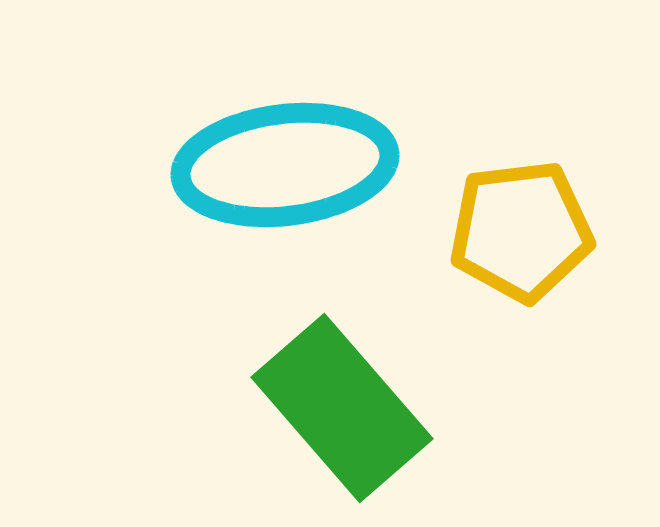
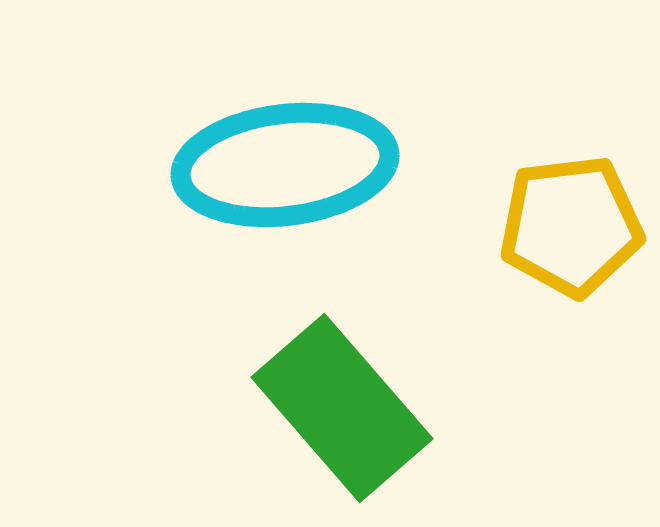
yellow pentagon: moved 50 px right, 5 px up
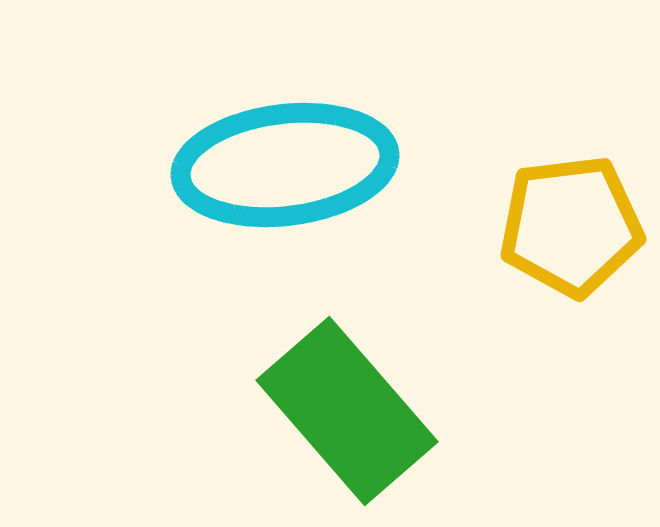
green rectangle: moved 5 px right, 3 px down
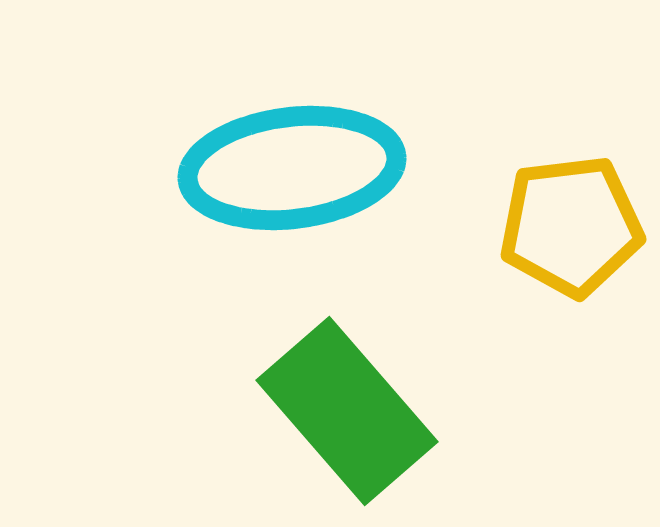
cyan ellipse: moved 7 px right, 3 px down
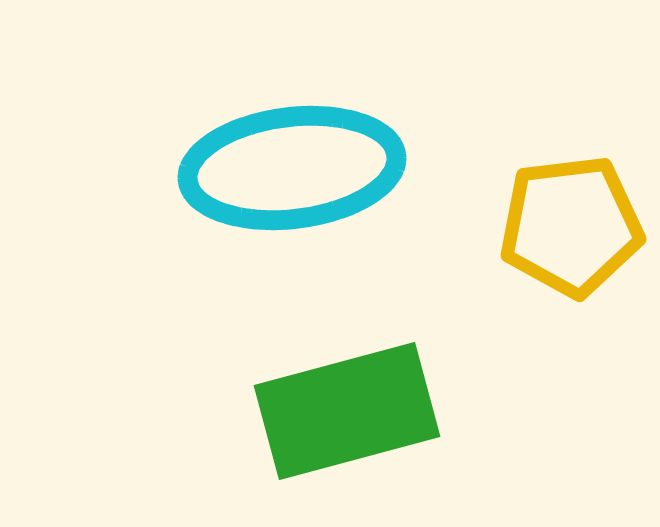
green rectangle: rotated 64 degrees counterclockwise
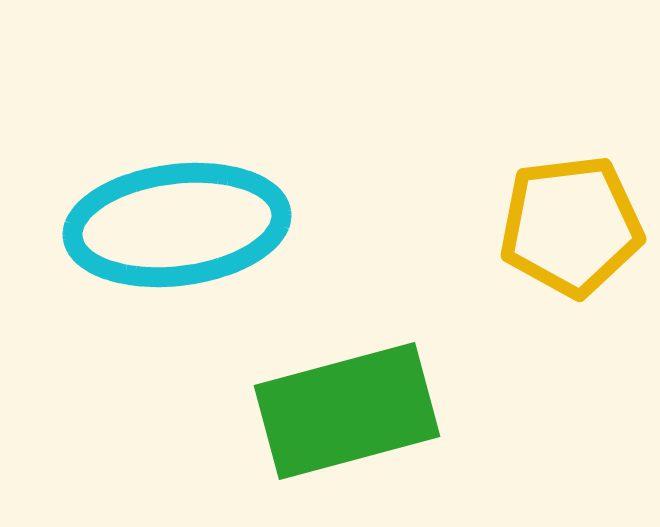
cyan ellipse: moved 115 px left, 57 px down
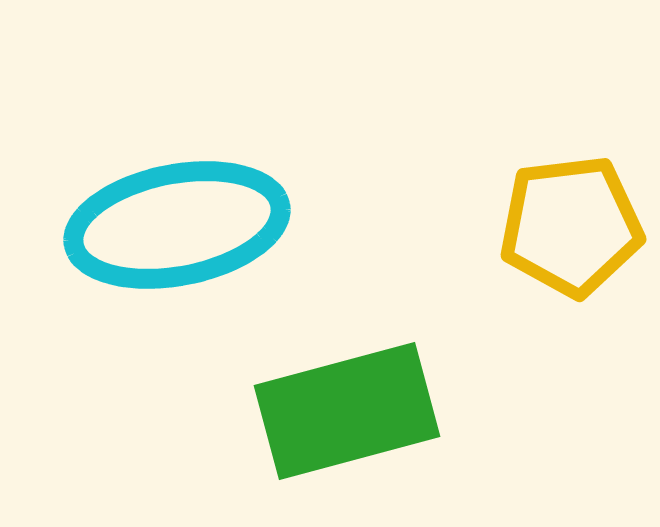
cyan ellipse: rotated 4 degrees counterclockwise
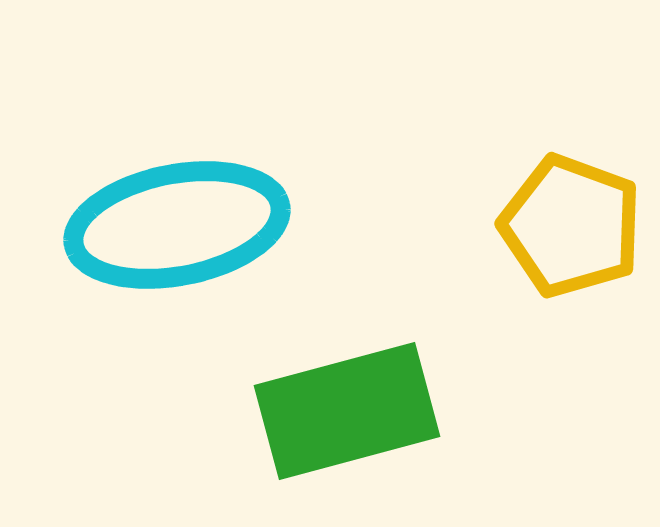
yellow pentagon: rotated 27 degrees clockwise
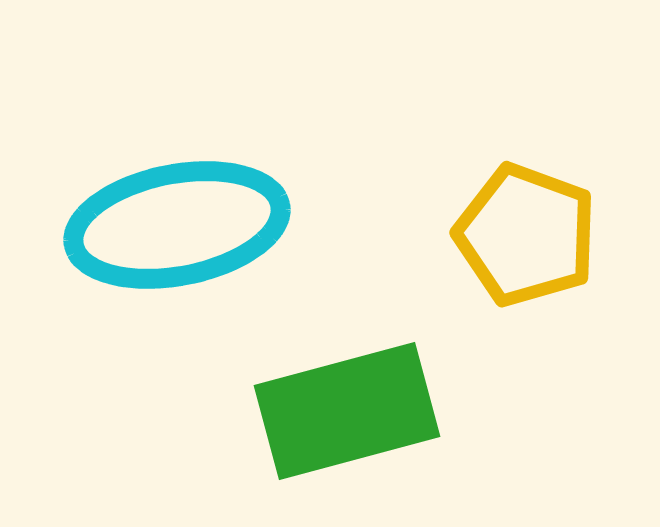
yellow pentagon: moved 45 px left, 9 px down
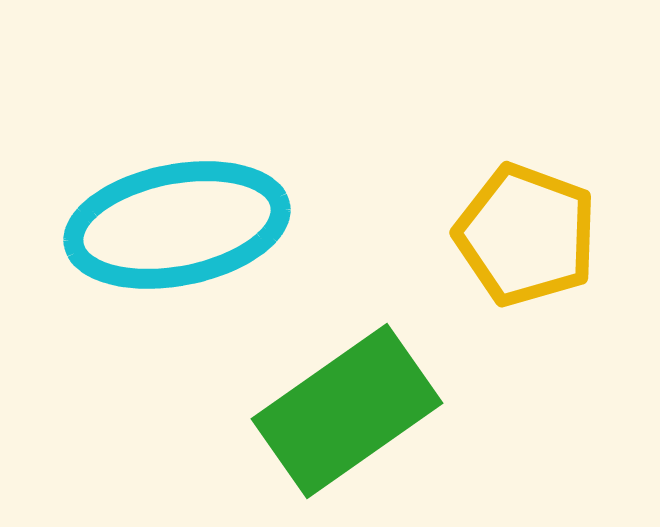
green rectangle: rotated 20 degrees counterclockwise
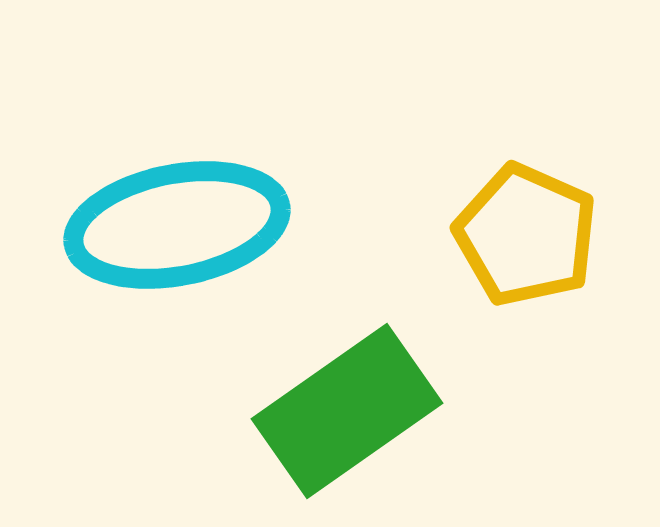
yellow pentagon: rotated 4 degrees clockwise
